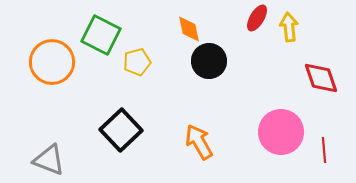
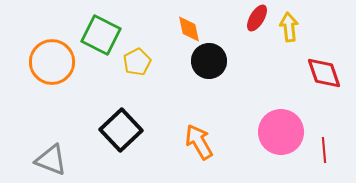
yellow pentagon: rotated 12 degrees counterclockwise
red diamond: moved 3 px right, 5 px up
gray triangle: moved 2 px right
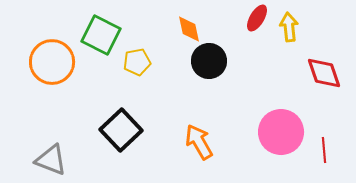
yellow pentagon: rotated 16 degrees clockwise
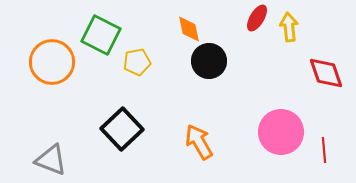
red diamond: moved 2 px right
black square: moved 1 px right, 1 px up
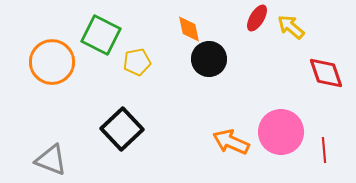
yellow arrow: moved 2 px right; rotated 44 degrees counterclockwise
black circle: moved 2 px up
orange arrow: moved 32 px right; rotated 36 degrees counterclockwise
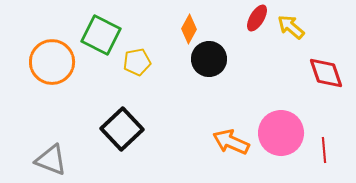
orange diamond: rotated 40 degrees clockwise
pink circle: moved 1 px down
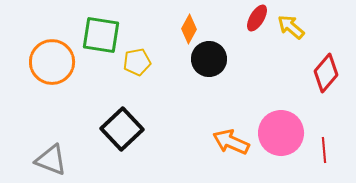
green square: rotated 18 degrees counterclockwise
red diamond: rotated 60 degrees clockwise
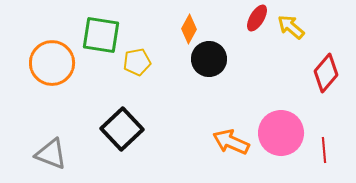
orange circle: moved 1 px down
gray triangle: moved 6 px up
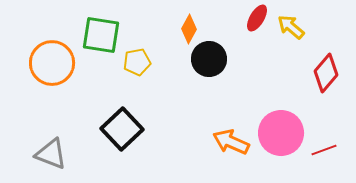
red line: rotated 75 degrees clockwise
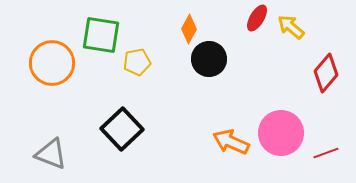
red line: moved 2 px right, 3 px down
